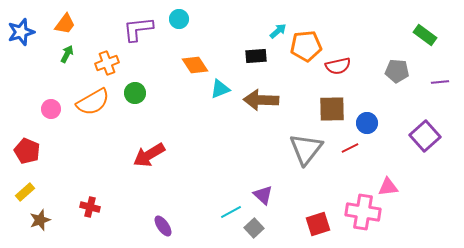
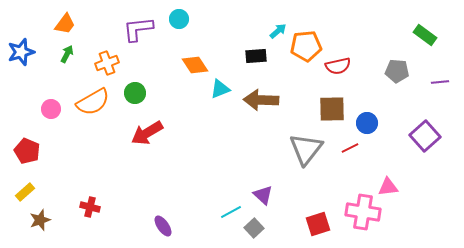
blue star: moved 20 px down
red arrow: moved 2 px left, 22 px up
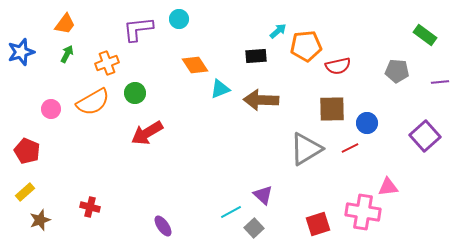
gray triangle: rotated 21 degrees clockwise
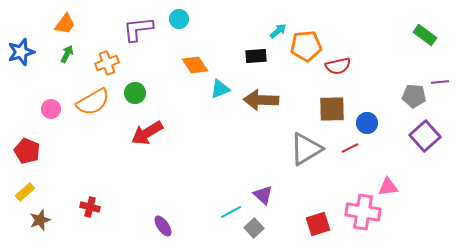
gray pentagon: moved 17 px right, 25 px down
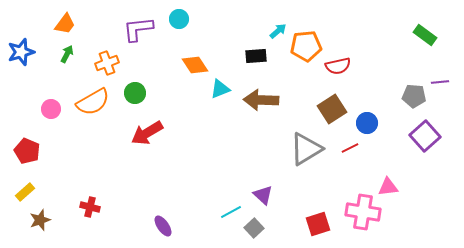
brown square: rotated 32 degrees counterclockwise
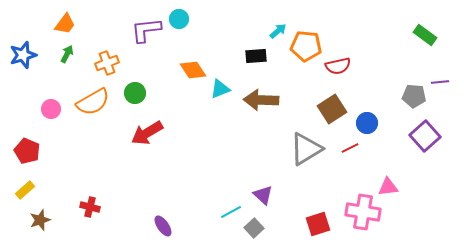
purple L-shape: moved 8 px right, 1 px down
orange pentagon: rotated 12 degrees clockwise
blue star: moved 2 px right, 3 px down
orange diamond: moved 2 px left, 5 px down
yellow rectangle: moved 2 px up
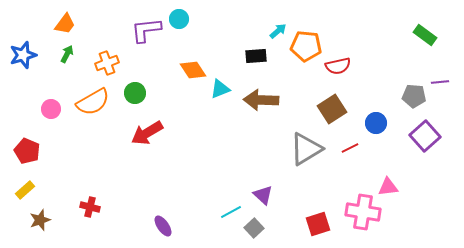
blue circle: moved 9 px right
